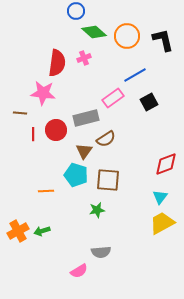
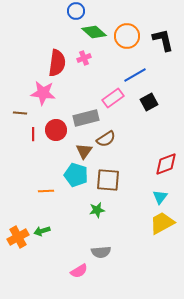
orange cross: moved 6 px down
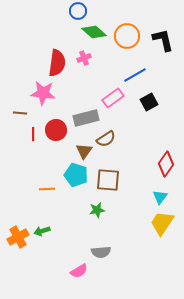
blue circle: moved 2 px right
red diamond: rotated 35 degrees counterclockwise
orange line: moved 1 px right, 2 px up
yellow trapezoid: rotated 28 degrees counterclockwise
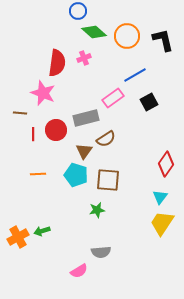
pink star: rotated 15 degrees clockwise
orange line: moved 9 px left, 15 px up
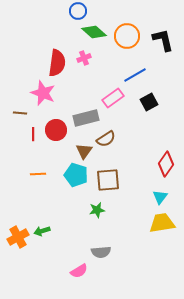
brown square: rotated 10 degrees counterclockwise
yellow trapezoid: rotated 48 degrees clockwise
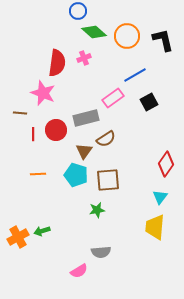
yellow trapezoid: moved 7 px left, 4 px down; rotated 76 degrees counterclockwise
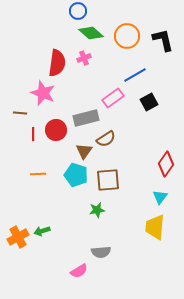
green diamond: moved 3 px left, 1 px down
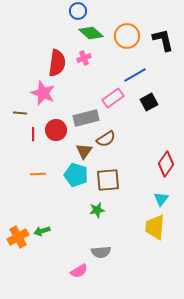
cyan triangle: moved 1 px right, 2 px down
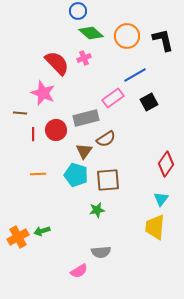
red semicircle: rotated 52 degrees counterclockwise
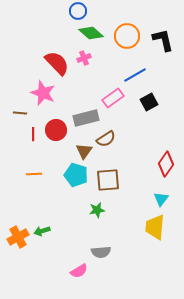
orange line: moved 4 px left
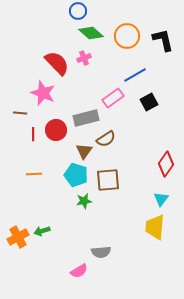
green star: moved 13 px left, 9 px up
